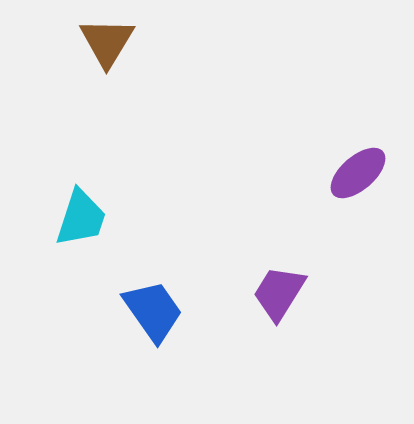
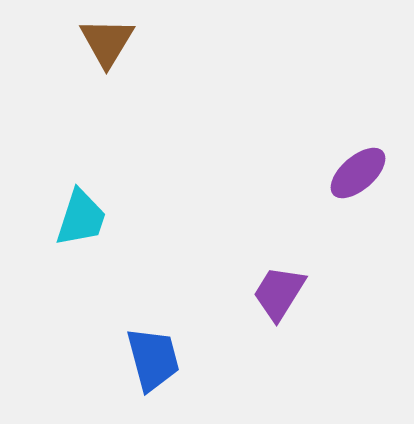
blue trapezoid: moved 48 px down; rotated 20 degrees clockwise
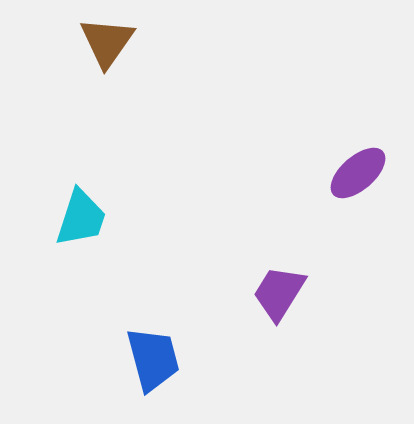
brown triangle: rotated 4 degrees clockwise
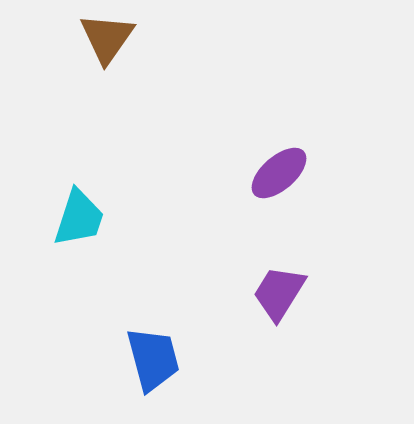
brown triangle: moved 4 px up
purple ellipse: moved 79 px left
cyan trapezoid: moved 2 px left
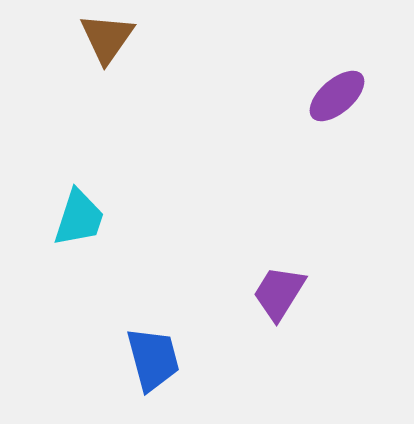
purple ellipse: moved 58 px right, 77 px up
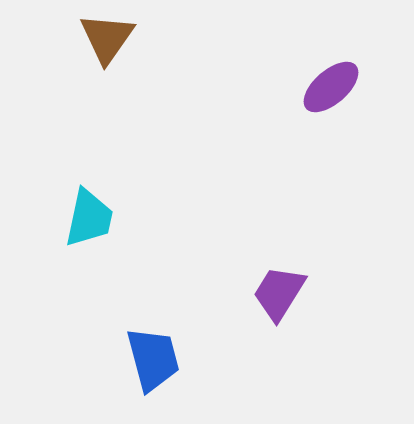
purple ellipse: moved 6 px left, 9 px up
cyan trapezoid: moved 10 px right; rotated 6 degrees counterclockwise
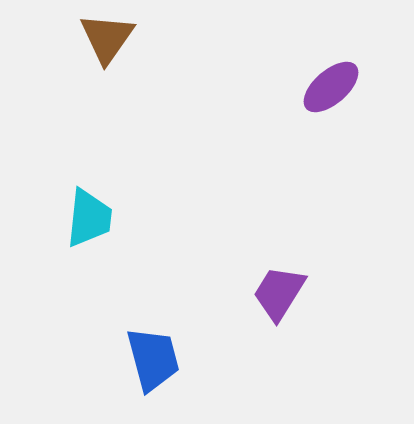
cyan trapezoid: rotated 6 degrees counterclockwise
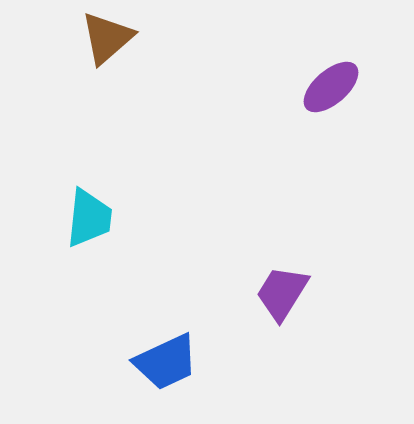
brown triangle: rotated 14 degrees clockwise
purple trapezoid: moved 3 px right
blue trapezoid: moved 13 px right, 3 px down; rotated 80 degrees clockwise
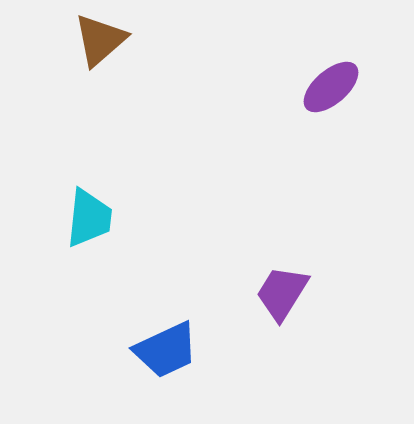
brown triangle: moved 7 px left, 2 px down
blue trapezoid: moved 12 px up
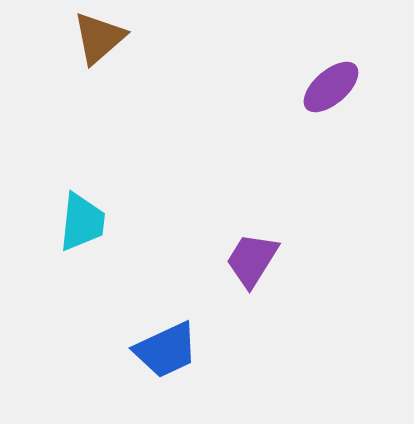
brown triangle: moved 1 px left, 2 px up
cyan trapezoid: moved 7 px left, 4 px down
purple trapezoid: moved 30 px left, 33 px up
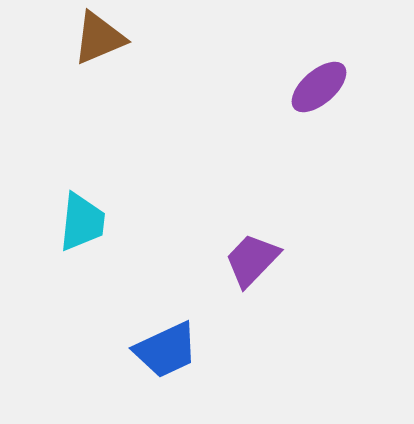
brown triangle: rotated 18 degrees clockwise
purple ellipse: moved 12 px left
purple trapezoid: rotated 12 degrees clockwise
